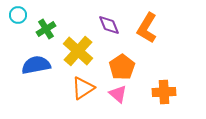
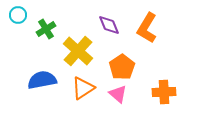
blue semicircle: moved 6 px right, 15 px down
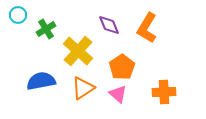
blue semicircle: moved 1 px left, 1 px down
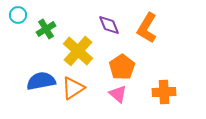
orange triangle: moved 10 px left
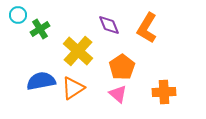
green cross: moved 6 px left
